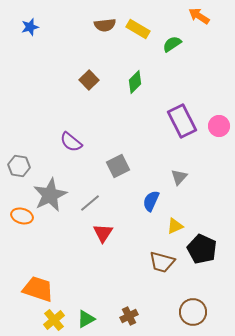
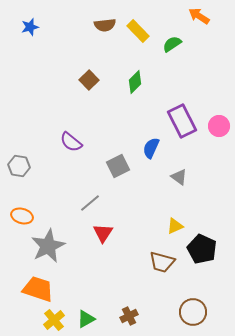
yellow rectangle: moved 2 px down; rotated 15 degrees clockwise
gray triangle: rotated 36 degrees counterclockwise
gray star: moved 2 px left, 51 px down
blue semicircle: moved 53 px up
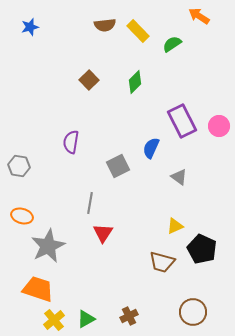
purple semicircle: rotated 60 degrees clockwise
gray line: rotated 40 degrees counterclockwise
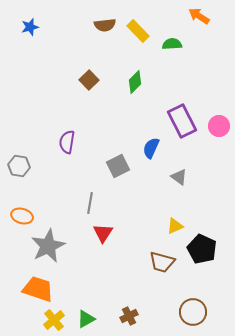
green semicircle: rotated 30 degrees clockwise
purple semicircle: moved 4 px left
